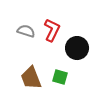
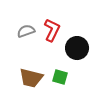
gray semicircle: rotated 36 degrees counterclockwise
brown trapezoid: rotated 55 degrees counterclockwise
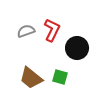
brown trapezoid: rotated 25 degrees clockwise
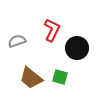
gray semicircle: moved 9 px left, 10 px down
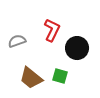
green square: moved 1 px up
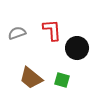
red L-shape: rotated 30 degrees counterclockwise
gray semicircle: moved 8 px up
green square: moved 2 px right, 4 px down
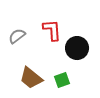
gray semicircle: moved 3 px down; rotated 18 degrees counterclockwise
green square: rotated 35 degrees counterclockwise
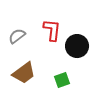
red L-shape: rotated 10 degrees clockwise
black circle: moved 2 px up
brown trapezoid: moved 7 px left, 5 px up; rotated 75 degrees counterclockwise
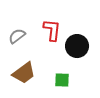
green square: rotated 21 degrees clockwise
